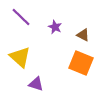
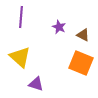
purple line: rotated 50 degrees clockwise
purple star: moved 4 px right
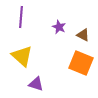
yellow triangle: moved 2 px right, 1 px up
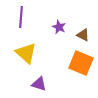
yellow triangle: moved 4 px right, 3 px up
purple triangle: moved 3 px right
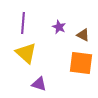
purple line: moved 2 px right, 6 px down
orange square: rotated 15 degrees counterclockwise
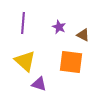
yellow triangle: moved 1 px left, 8 px down
orange square: moved 10 px left, 1 px up
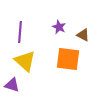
purple line: moved 3 px left, 9 px down
orange square: moved 3 px left, 3 px up
purple triangle: moved 27 px left, 1 px down
